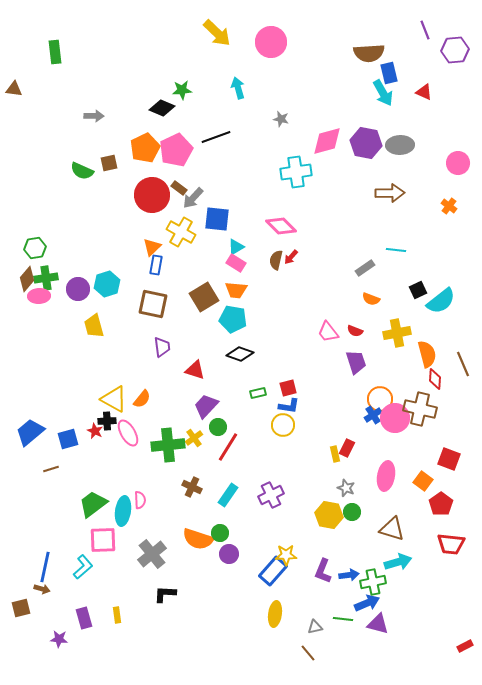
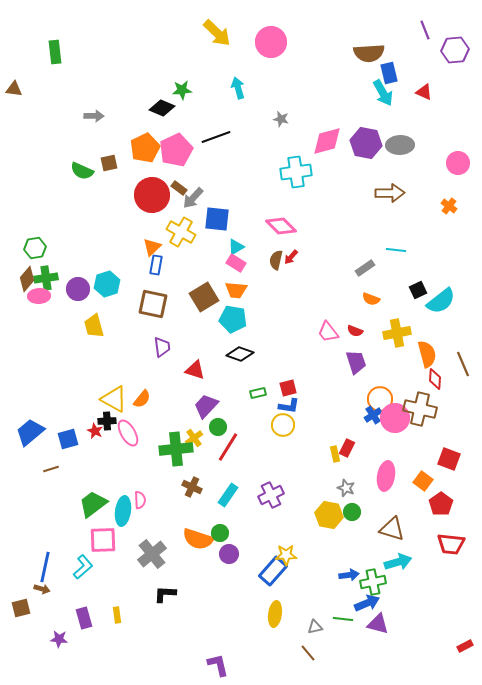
green cross at (168, 445): moved 8 px right, 4 px down
purple L-shape at (323, 571): moved 105 px left, 94 px down; rotated 145 degrees clockwise
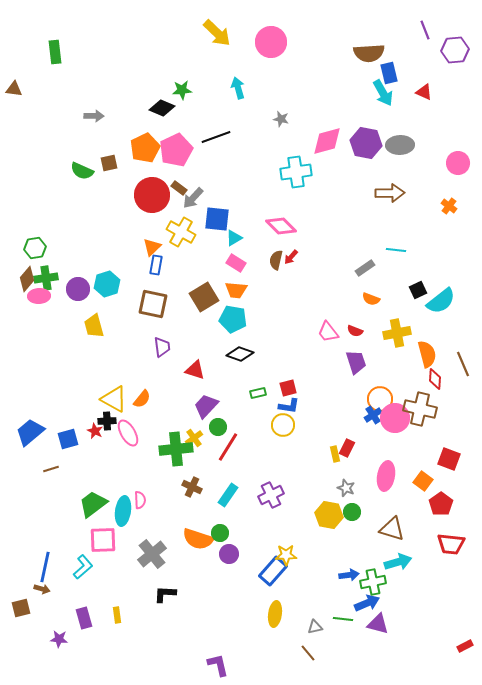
cyan triangle at (236, 247): moved 2 px left, 9 px up
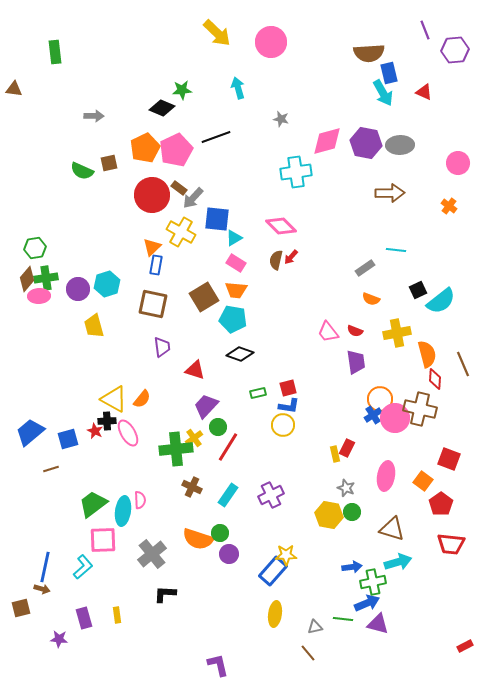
purple trapezoid at (356, 362): rotated 10 degrees clockwise
blue arrow at (349, 575): moved 3 px right, 8 px up
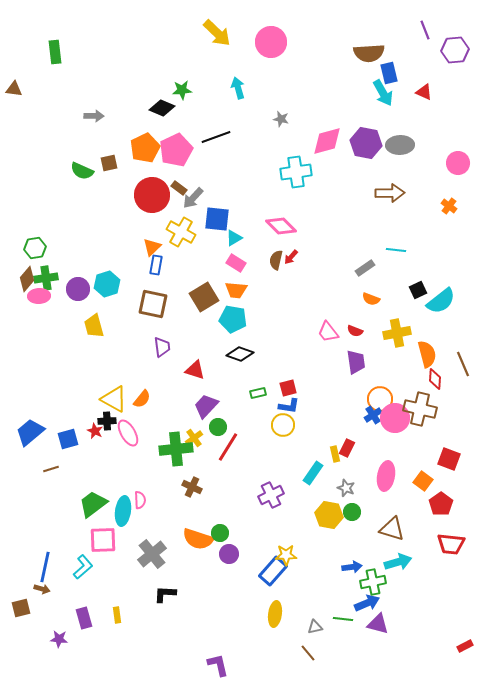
cyan rectangle at (228, 495): moved 85 px right, 22 px up
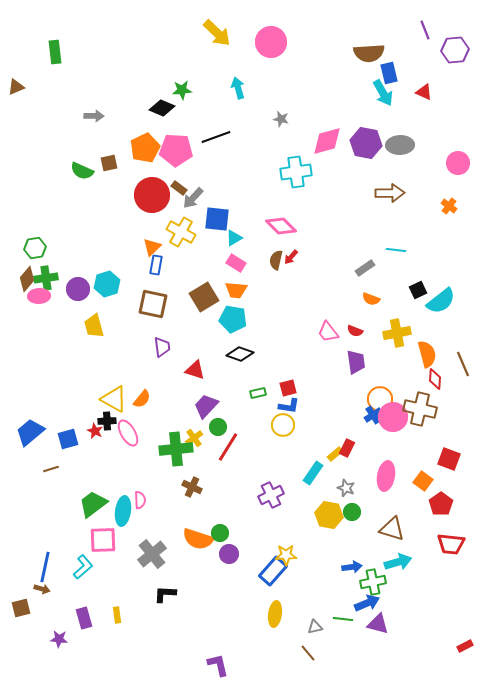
brown triangle at (14, 89): moved 2 px right, 2 px up; rotated 30 degrees counterclockwise
pink pentagon at (176, 150): rotated 28 degrees clockwise
pink circle at (395, 418): moved 2 px left, 1 px up
yellow rectangle at (335, 454): rotated 63 degrees clockwise
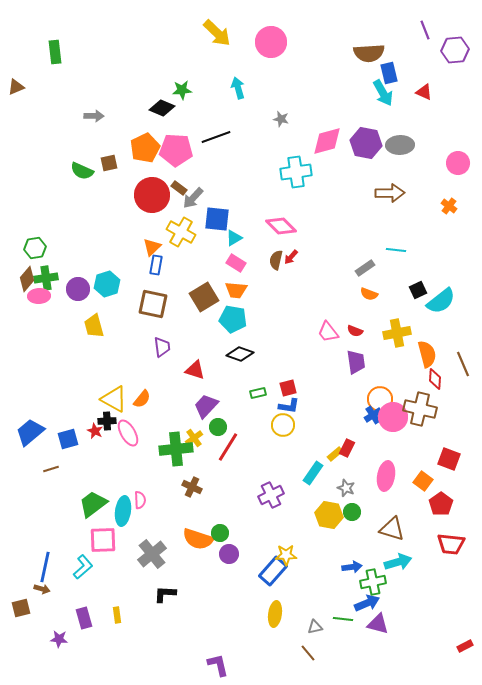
orange semicircle at (371, 299): moved 2 px left, 5 px up
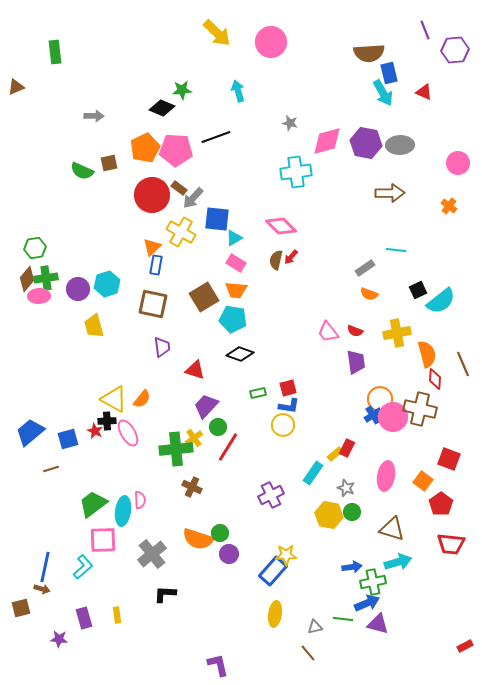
cyan arrow at (238, 88): moved 3 px down
gray star at (281, 119): moved 9 px right, 4 px down
